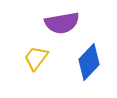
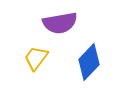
purple semicircle: moved 2 px left
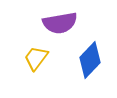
blue diamond: moved 1 px right, 2 px up
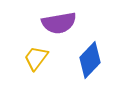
purple semicircle: moved 1 px left
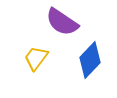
purple semicircle: moved 3 px right, 1 px up; rotated 44 degrees clockwise
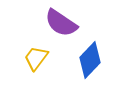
purple semicircle: moved 1 px left, 1 px down
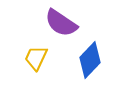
yellow trapezoid: rotated 12 degrees counterclockwise
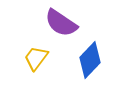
yellow trapezoid: rotated 12 degrees clockwise
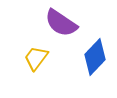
blue diamond: moved 5 px right, 3 px up
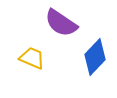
yellow trapezoid: moved 4 px left; rotated 76 degrees clockwise
